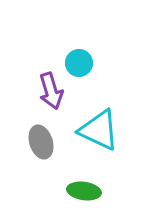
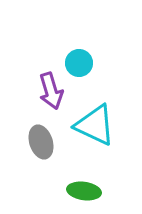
cyan triangle: moved 4 px left, 5 px up
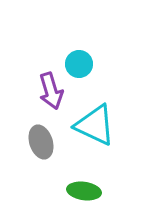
cyan circle: moved 1 px down
